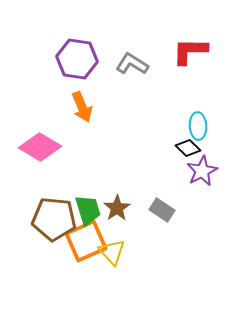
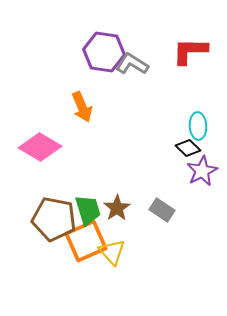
purple hexagon: moved 27 px right, 7 px up
brown pentagon: rotated 6 degrees clockwise
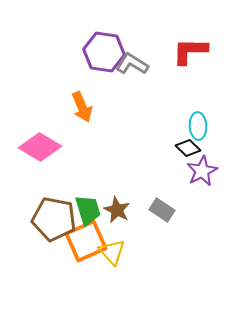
brown star: moved 2 px down; rotated 12 degrees counterclockwise
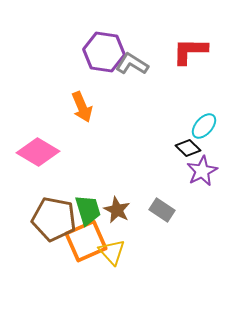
cyan ellipse: moved 6 px right; rotated 44 degrees clockwise
pink diamond: moved 2 px left, 5 px down
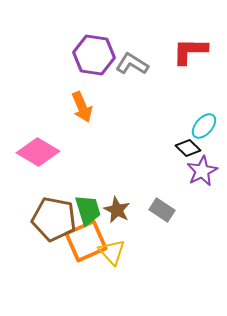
purple hexagon: moved 10 px left, 3 px down
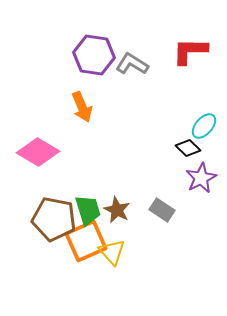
purple star: moved 1 px left, 7 px down
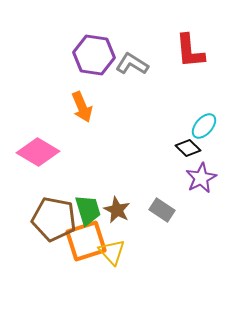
red L-shape: rotated 96 degrees counterclockwise
orange square: rotated 6 degrees clockwise
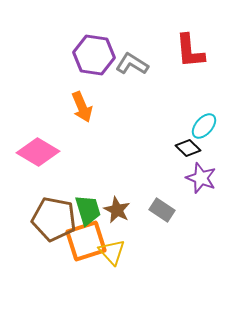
purple star: rotated 24 degrees counterclockwise
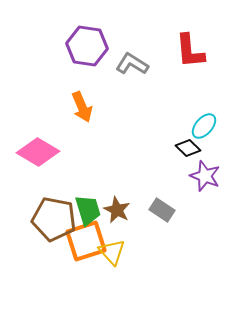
purple hexagon: moved 7 px left, 9 px up
purple star: moved 4 px right, 2 px up
